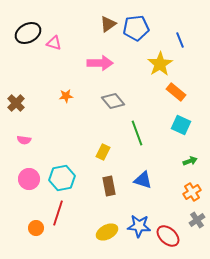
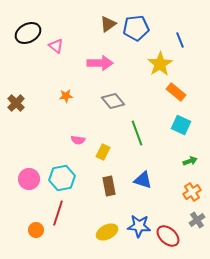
pink triangle: moved 2 px right, 3 px down; rotated 21 degrees clockwise
pink semicircle: moved 54 px right
orange circle: moved 2 px down
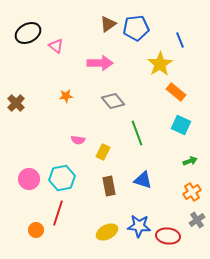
red ellipse: rotated 35 degrees counterclockwise
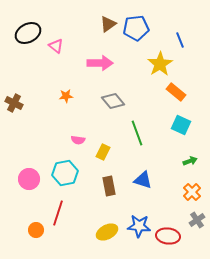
brown cross: moved 2 px left; rotated 18 degrees counterclockwise
cyan hexagon: moved 3 px right, 5 px up
orange cross: rotated 12 degrees counterclockwise
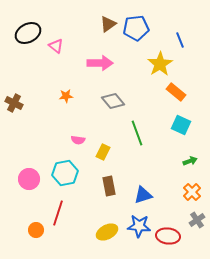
blue triangle: moved 15 px down; rotated 36 degrees counterclockwise
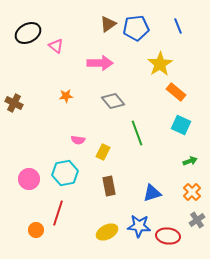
blue line: moved 2 px left, 14 px up
blue triangle: moved 9 px right, 2 px up
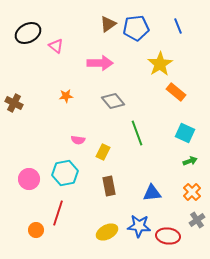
cyan square: moved 4 px right, 8 px down
blue triangle: rotated 12 degrees clockwise
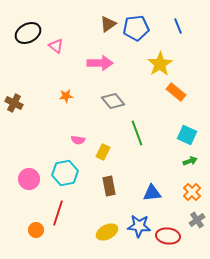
cyan square: moved 2 px right, 2 px down
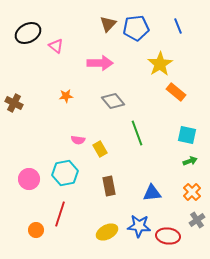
brown triangle: rotated 12 degrees counterclockwise
cyan square: rotated 12 degrees counterclockwise
yellow rectangle: moved 3 px left, 3 px up; rotated 56 degrees counterclockwise
red line: moved 2 px right, 1 px down
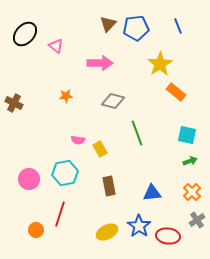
black ellipse: moved 3 px left, 1 px down; rotated 20 degrees counterclockwise
gray diamond: rotated 35 degrees counterclockwise
blue star: rotated 30 degrees clockwise
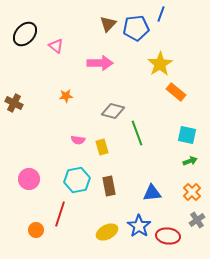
blue line: moved 17 px left, 12 px up; rotated 42 degrees clockwise
gray diamond: moved 10 px down
yellow rectangle: moved 2 px right, 2 px up; rotated 14 degrees clockwise
cyan hexagon: moved 12 px right, 7 px down
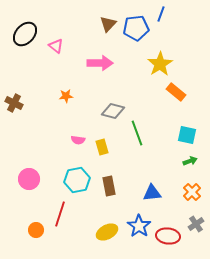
gray cross: moved 1 px left, 4 px down
